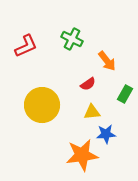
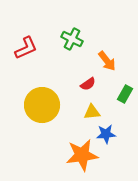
red L-shape: moved 2 px down
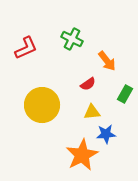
orange star: rotated 20 degrees counterclockwise
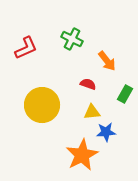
red semicircle: rotated 126 degrees counterclockwise
blue star: moved 2 px up
